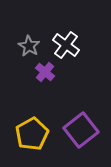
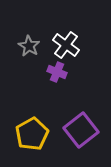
purple cross: moved 12 px right; rotated 18 degrees counterclockwise
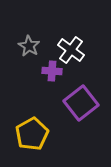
white cross: moved 5 px right, 5 px down
purple cross: moved 5 px left, 1 px up; rotated 18 degrees counterclockwise
purple square: moved 27 px up
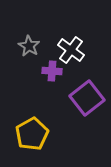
purple square: moved 6 px right, 5 px up
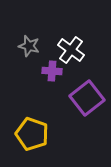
gray star: rotated 15 degrees counterclockwise
yellow pentagon: rotated 24 degrees counterclockwise
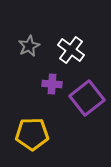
gray star: rotated 30 degrees clockwise
purple cross: moved 13 px down
yellow pentagon: rotated 20 degrees counterclockwise
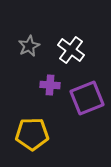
purple cross: moved 2 px left, 1 px down
purple square: rotated 16 degrees clockwise
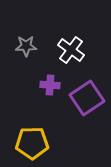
gray star: moved 3 px left; rotated 25 degrees clockwise
purple square: rotated 12 degrees counterclockwise
yellow pentagon: moved 9 px down
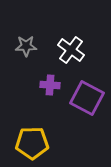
purple square: rotated 28 degrees counterclockwise
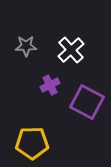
white cross: rotated 12 degrees clockwise
purple cross: rotated 30 degrees counterclockwise
purple square: moved 4 px down
